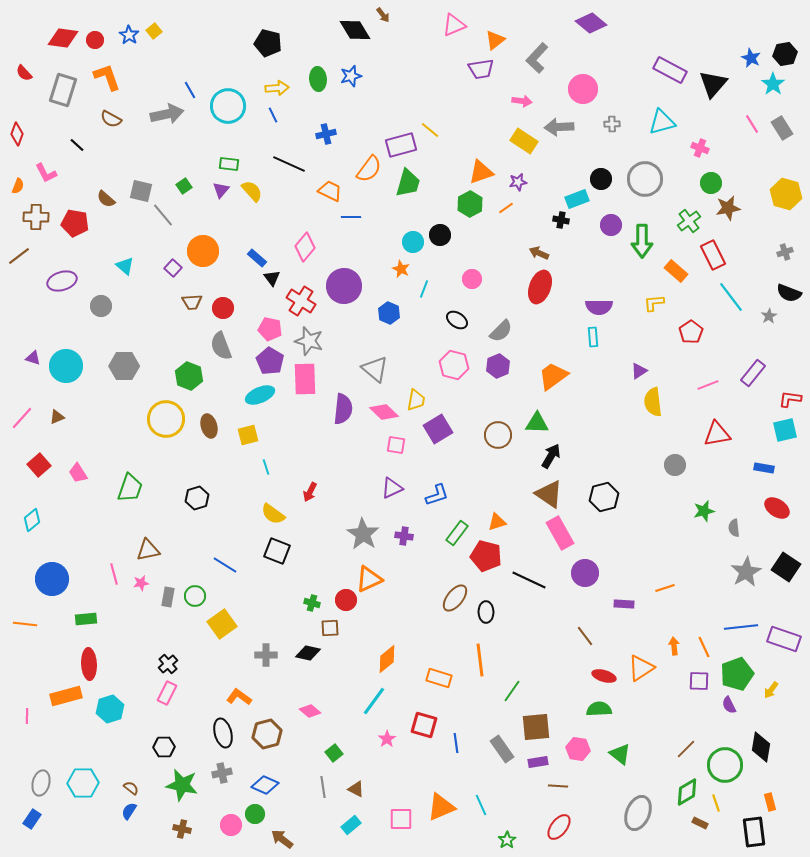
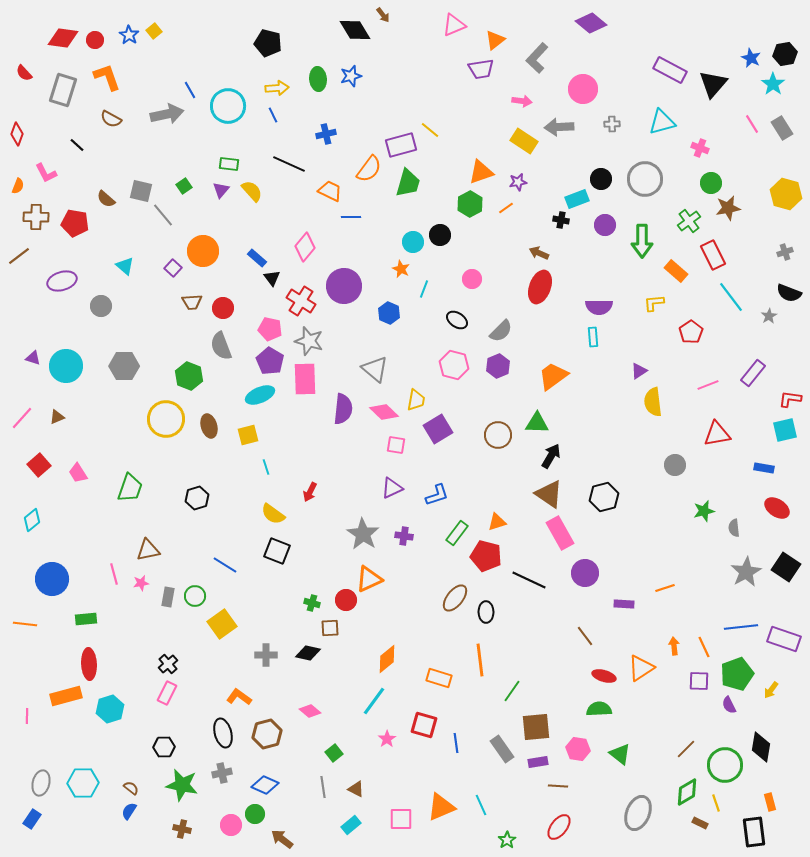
purple circle at (611, 225): moved 6 px left
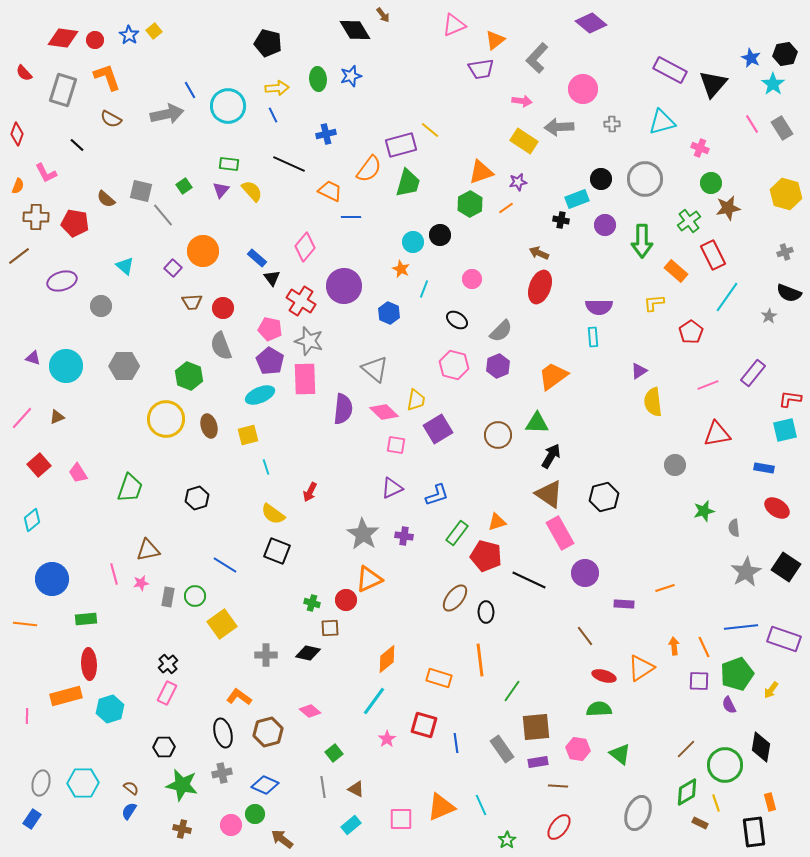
cyan line at (731, 297): moved 4 px left; rotated 72 degrees clockwise
brown hexagon at (267, 734): moved 1 px right, 2 px up
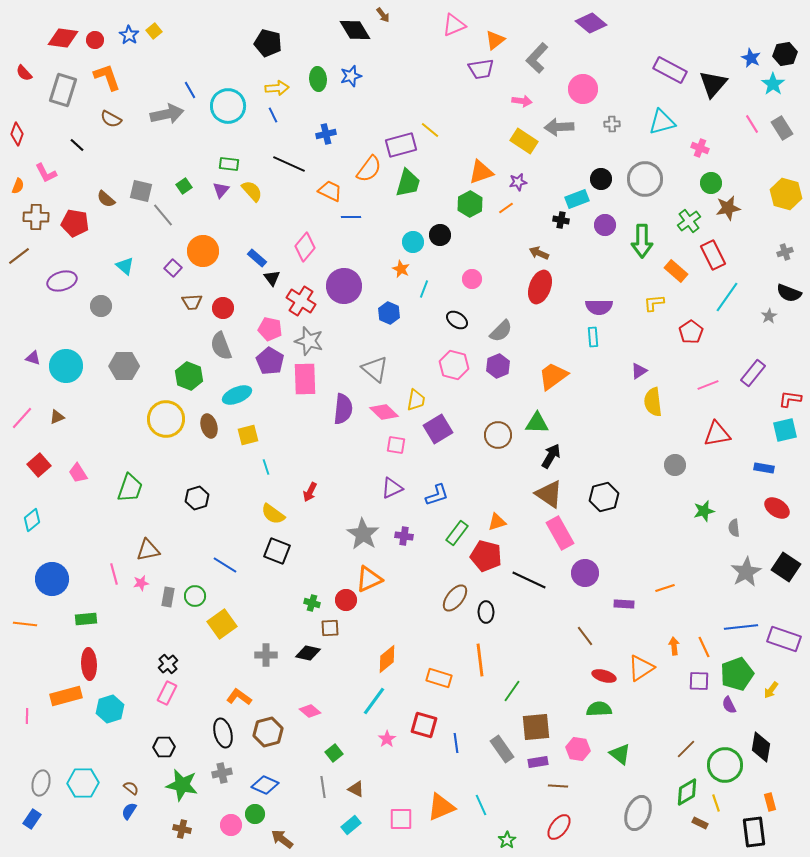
cyan ellipse at (260, 395): moved 23 px left
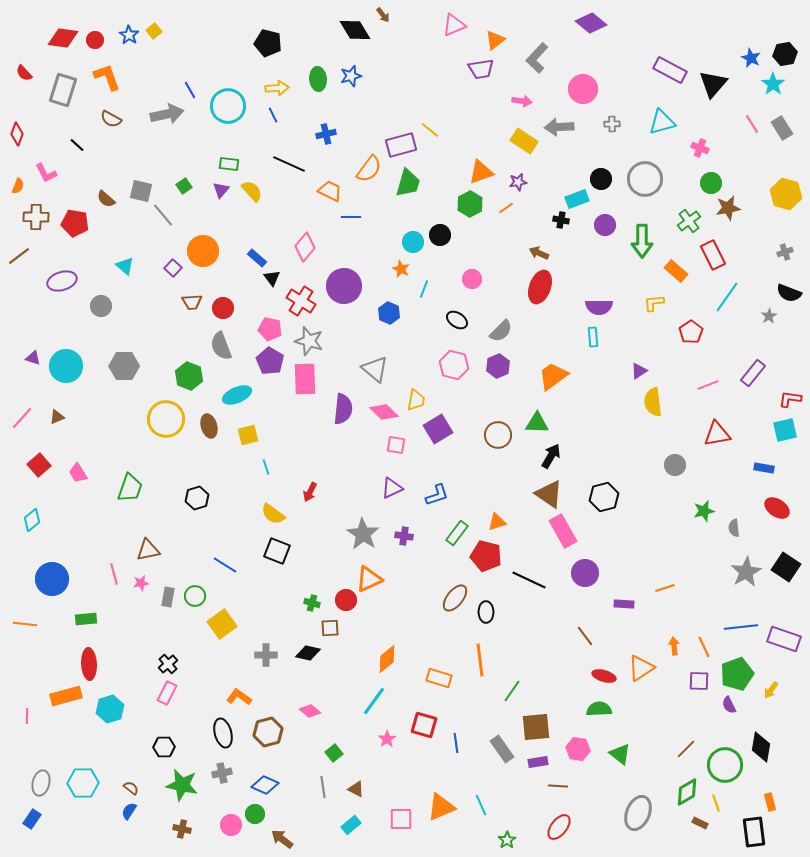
pink rectangle at (560, 533): moved 3 px right, 2 px up
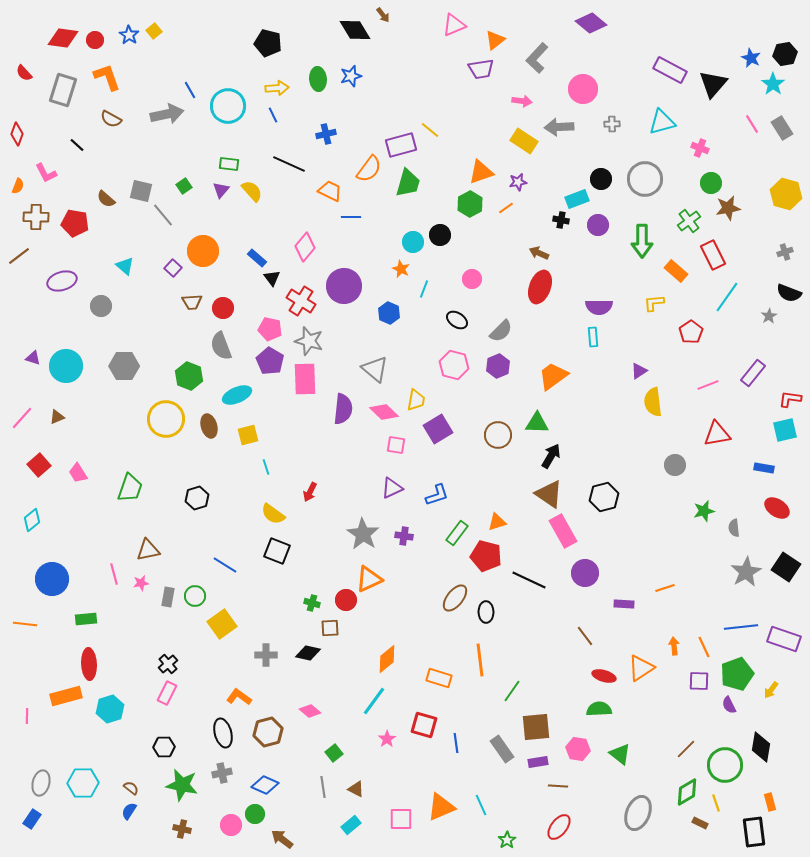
purple circle at (605, 225): moved 7 px left
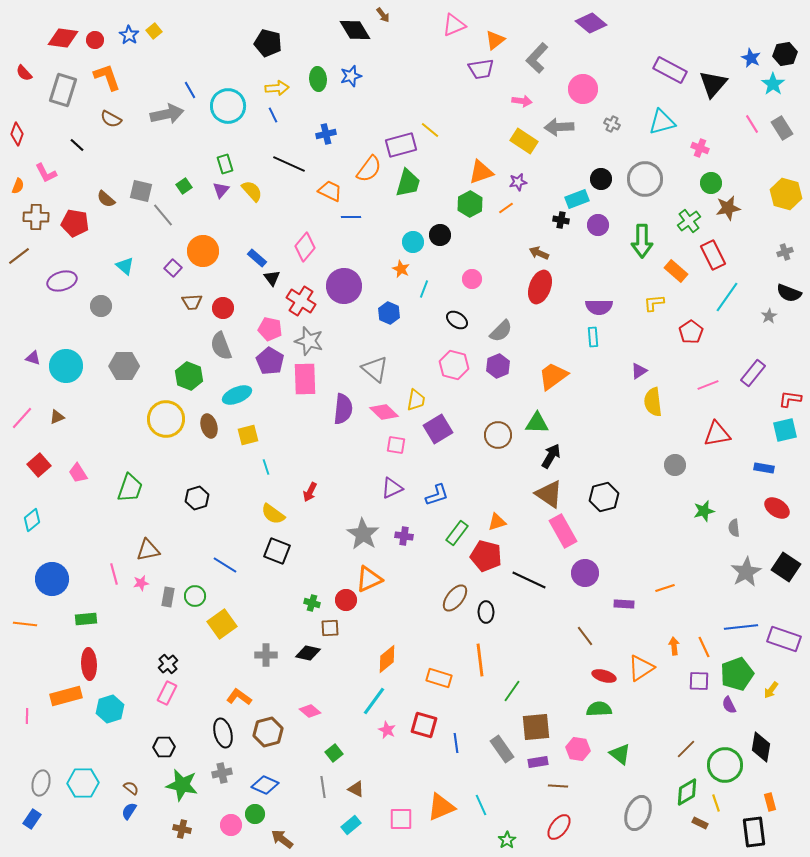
gray cross at (612, 124): rotated 28 degrees clockwise
green rectangle at (229, 164): moved 4 px left; rotated 66 degrees clockwise
pink star at (387, 739): moved 9 px up; rotated 12 degrees counterclockwise
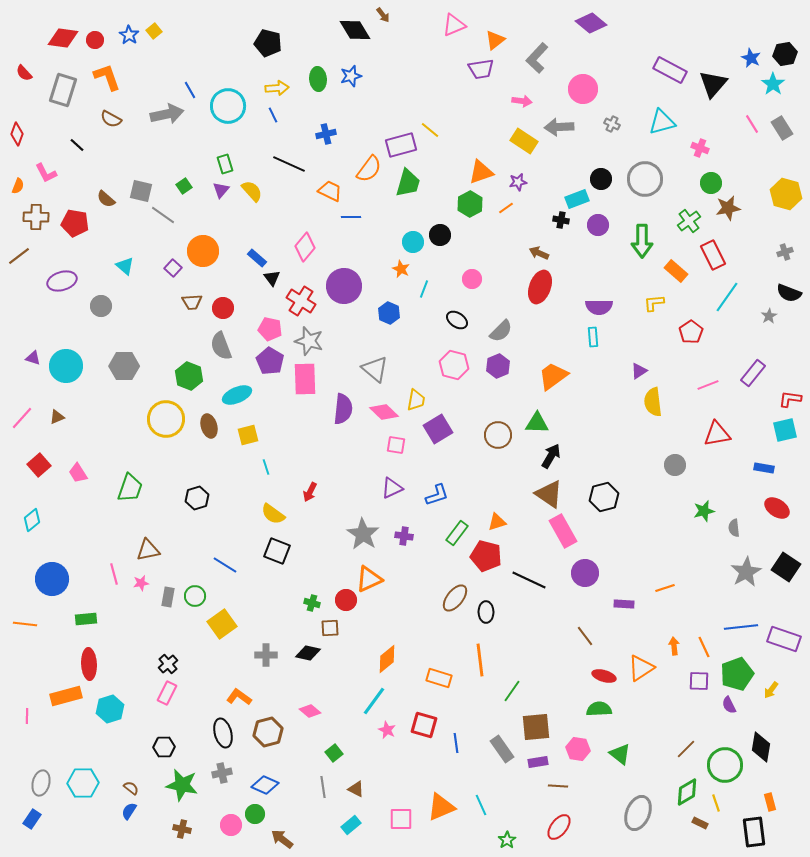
gray line at (163, 215): rotated 15 degrees counterclockwise
